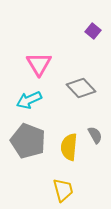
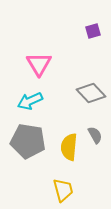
purple square: rotated 35 degrees clockwise
gray diamond: moved 10 px right, 5 px down
cyan arrow: moved 1 px right, 1 px down
gray pentagon: rotated 12 degrees counterclockwise
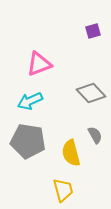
pink triangle: rotated 40 degrees clockwise
yellow semicircle: moved 2 px right, 6 px down; rotated 20 degrees counterclockwise
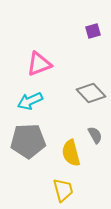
gray pentagon: rotated 12 degrees counterclockwise
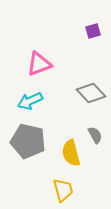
gray pentagon: rotated 16 degrees clockwise
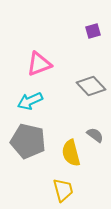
gray diamond: moved 7 px up
gray semicircle: rotated 24 degrees counterclockwise
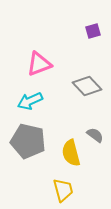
gray diamond: moved 4 px left
